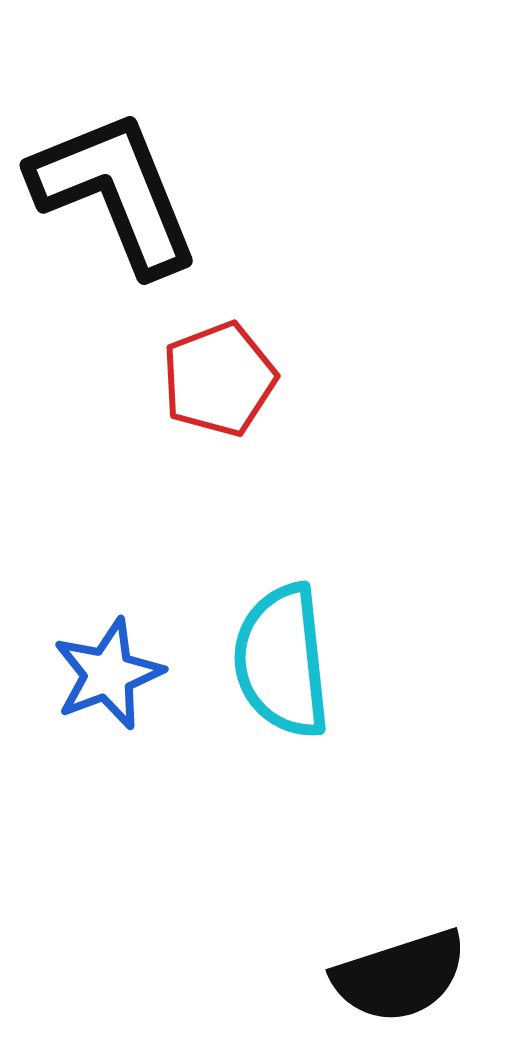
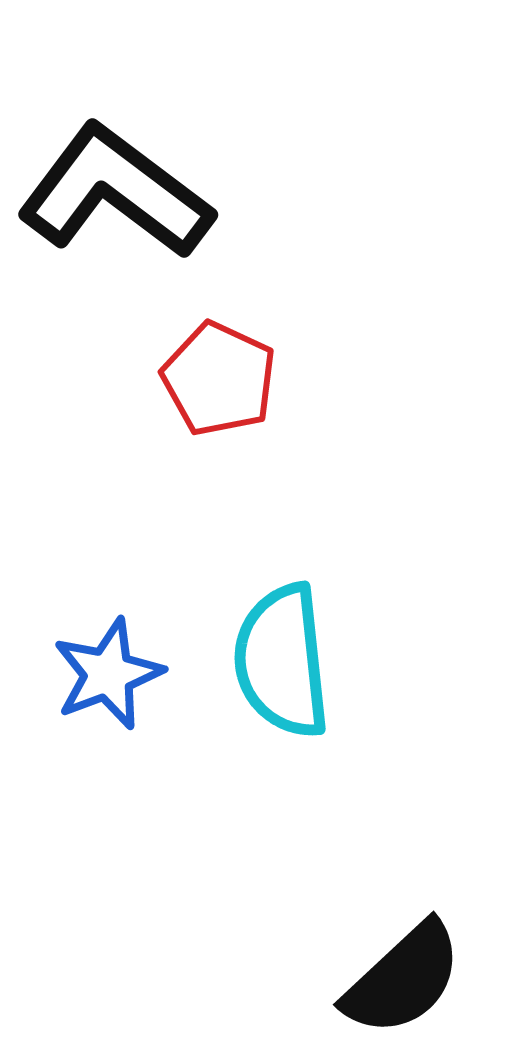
black L-shape: rotated 31 degrees counterclockwise
red pentagon: rotated 26 degrees counterclockwise
black semicircle: moved 3 px right, 3 px down; rotated 25 degrees counterclockwise
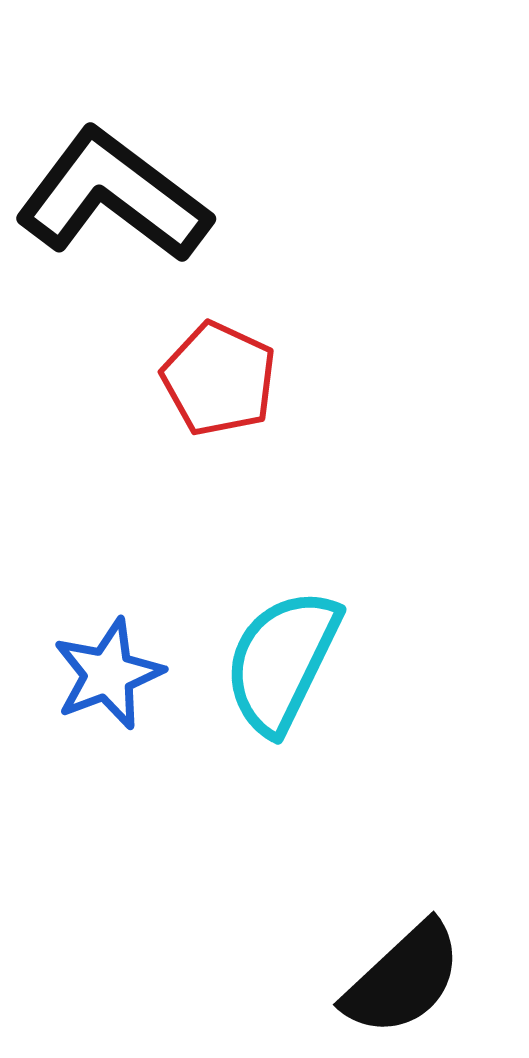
black L-shape: moved 2 px left, 4 px down
cyan semicircle: rotated 32 degrees clockwise
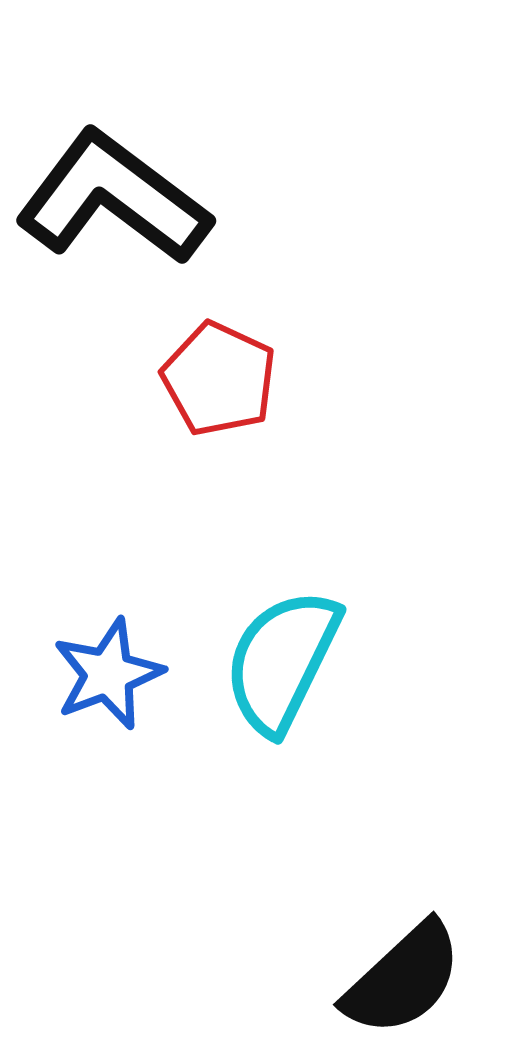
black L-shape: moved 2 px down
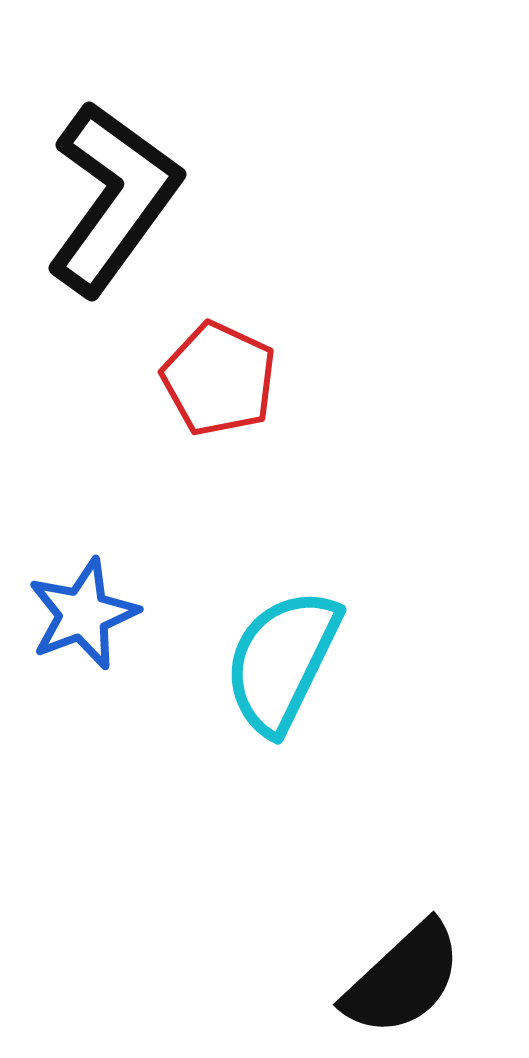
black L-shape: rotated 89 degrees clockwise
blue star: moved 25 px left, 60 px up
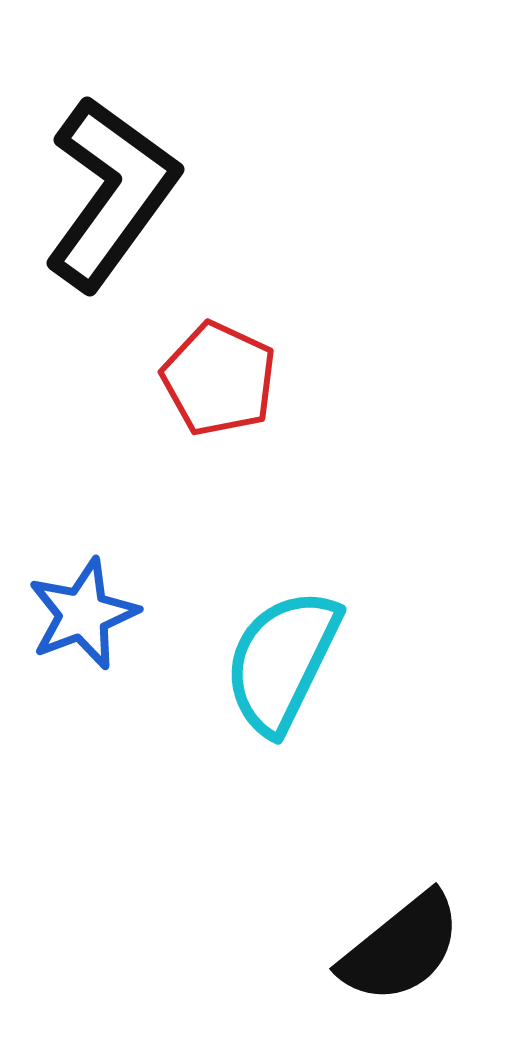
black L-shape: moved 2 px left, 5 px up
black semicircle: moved 2 px left, 31 px up; rotated 4 degrees clockwise
